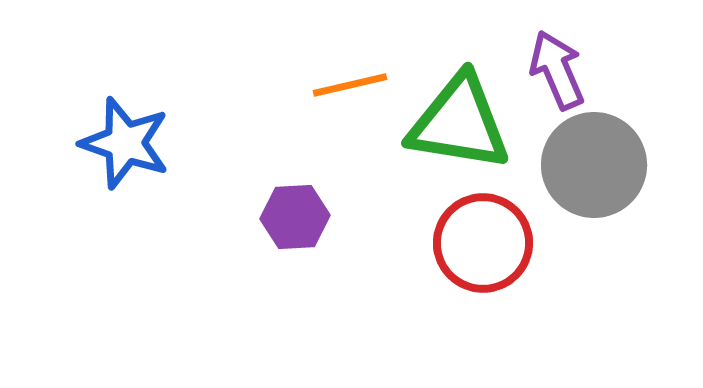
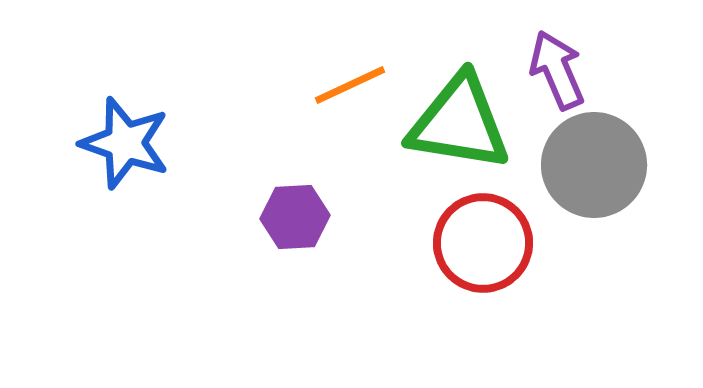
orange line: rotated 12 degrees counterclockwise
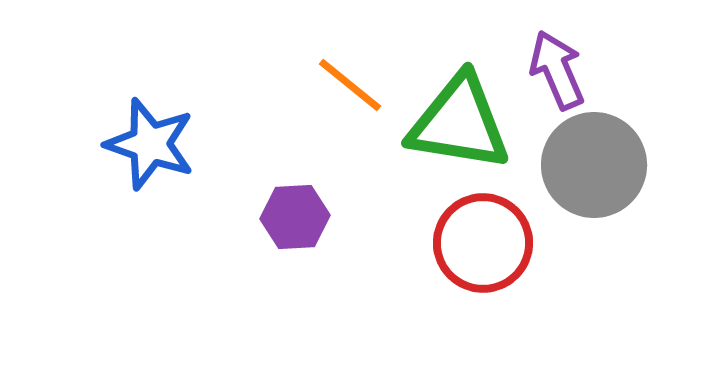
orange line: rotated 64 degrees clockwise
blue star: moved 25 px right, 1 px down
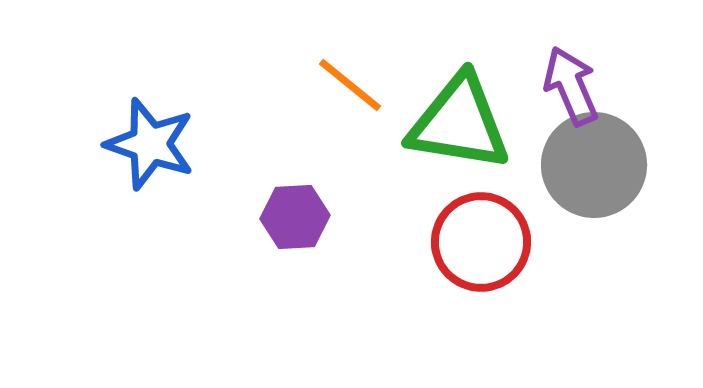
purple arrow: moved 14 px right, 16 px down
red circle: moved 2 px left, 1 px up
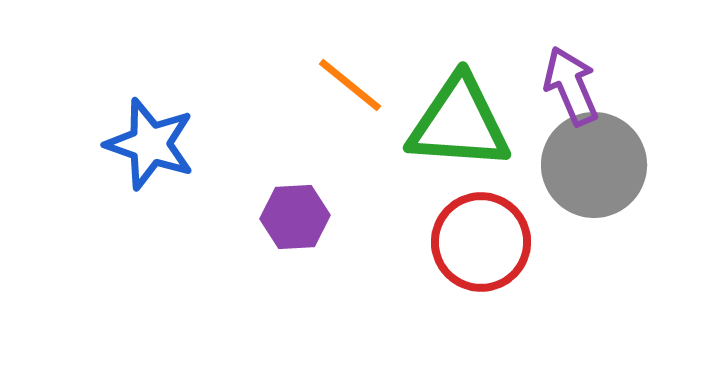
green triangle: rotated 5 degrees counterclockwise
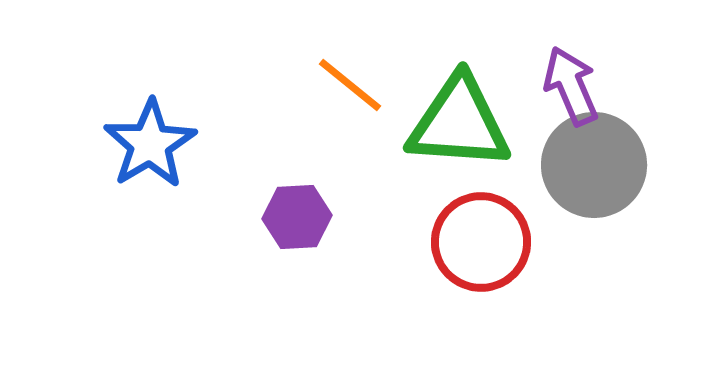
blue star: rotated 22 degrees clockwise
purple hexagon: moved 2 px right
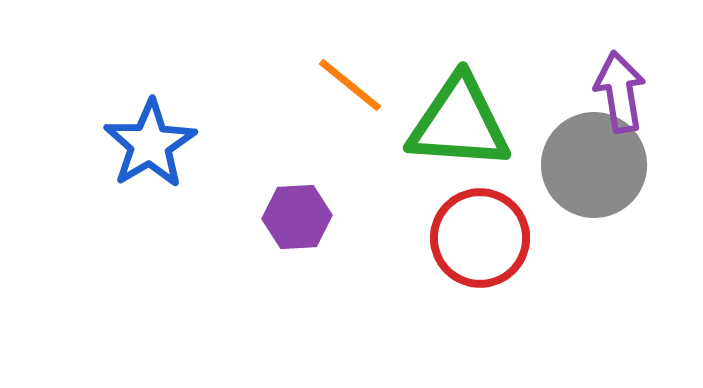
purple arrow: moved 49 px right, 6 px down; rotated 14 degrees clockwise
red circle: moved 1 px left, 4 px up
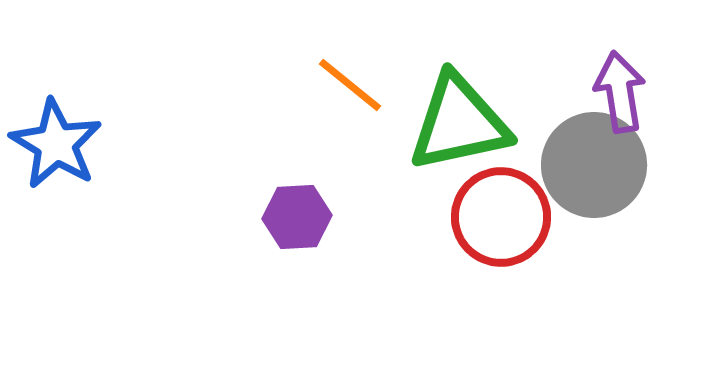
green triangle: rotated 16 degrees counterclockwise
blue star: moved 94 px left; rotated 10 degrees counterclockwise
red circle: moved 21 px right, 21 px up
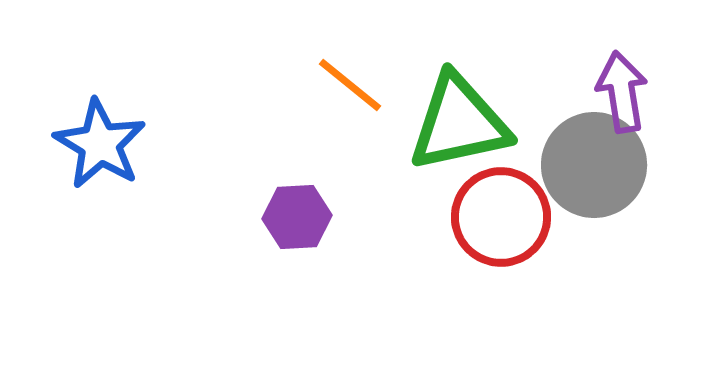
purple arrow: moved 2 px right
blue star: moved 44 px right
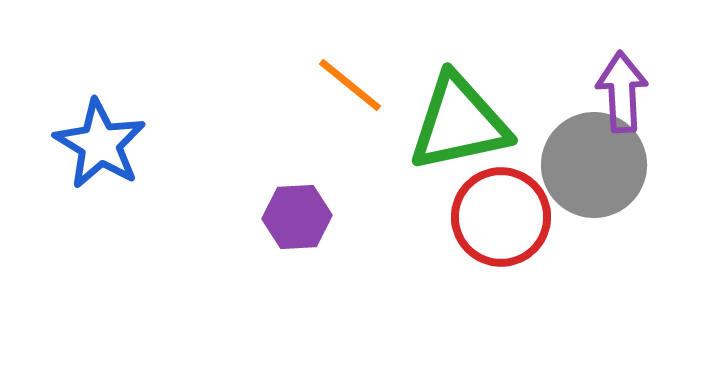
purple arrow: rotated 6 degrees clockwise
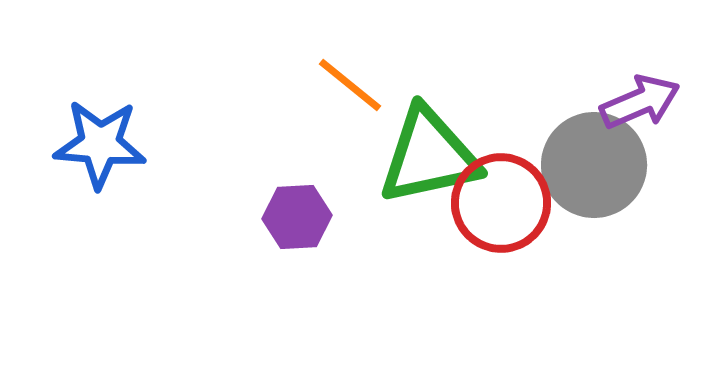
purple arrow: moved 18 px right, 10 px down; rotated 70 degrees clockwise
green triangle: moved 30 px left, 33 px down
blue star: rotated 26 degrees counterclockwise
red circle: moved 14 px up
